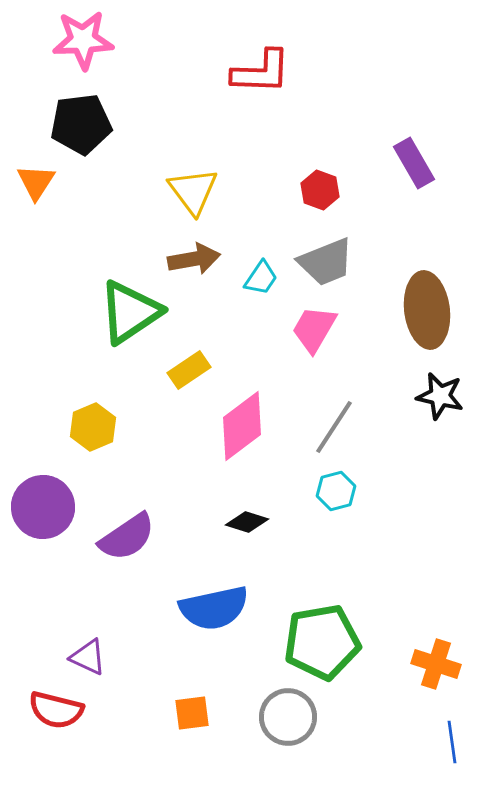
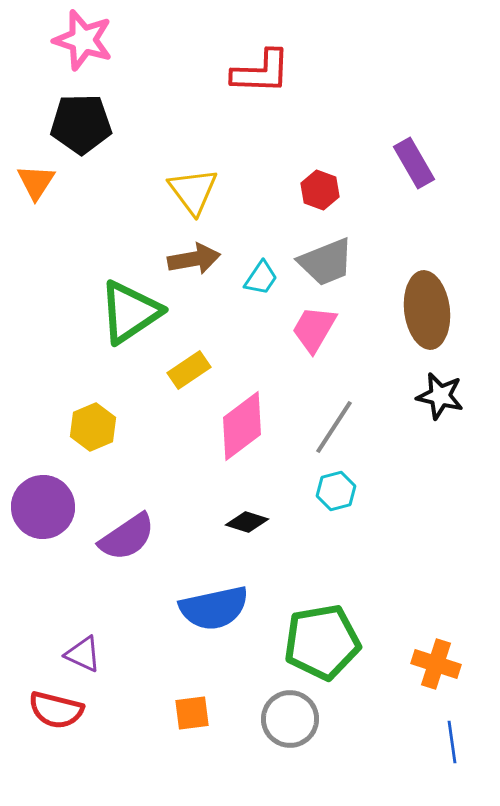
pink star: rotated 20 degrees clockwise
black pentagon: rotated 6 degrees clockwise
purple triangle: moved 5 px left, 3 px up
gray circle: moved 2 px right, 2 px down
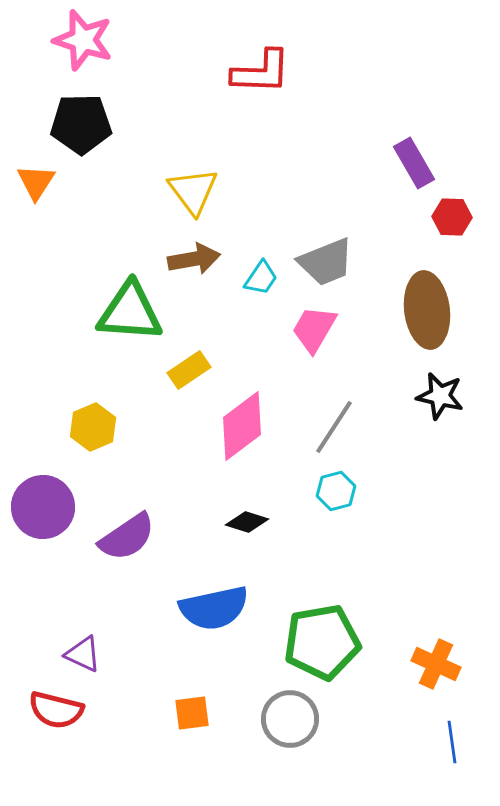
red hexagon: moved 132 px right, 27 px down; rotated 18 degrees counterclockwise
green triangle: rotated 38 degrees clockwise
orange cross: rotated 6 degrees clockwise
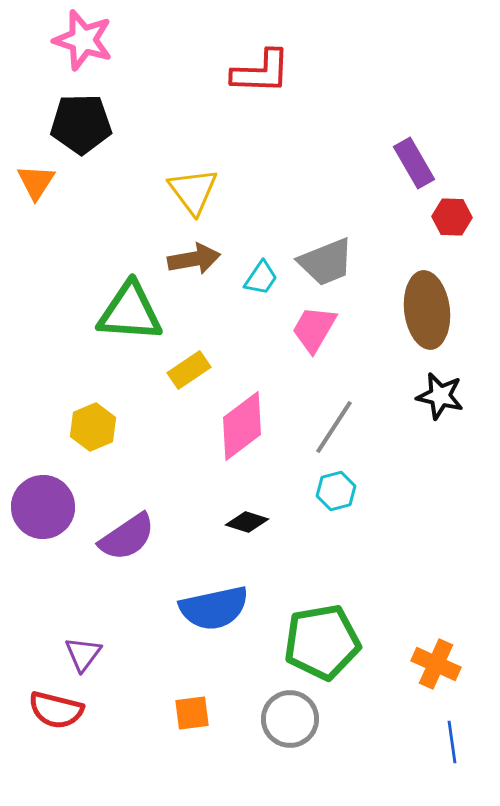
purple triangle: rotated 42 degrees clockwise
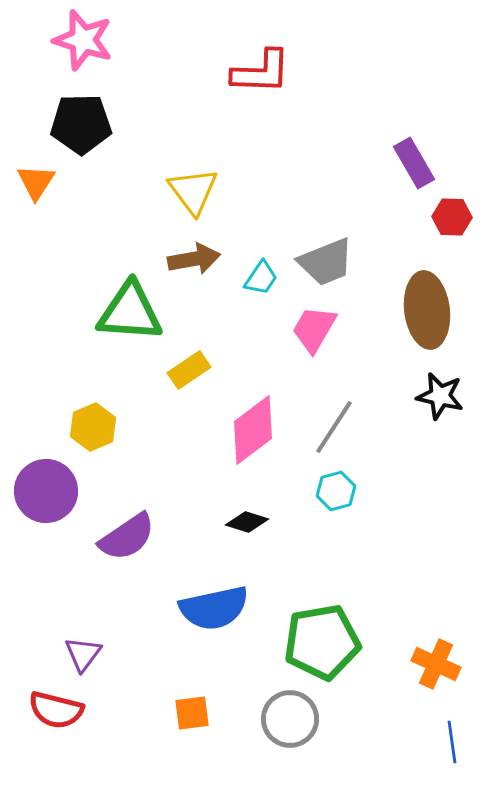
pink diamond: moved 11 px right, 4 px down
purple circle: moved 3 px right, 16 px up
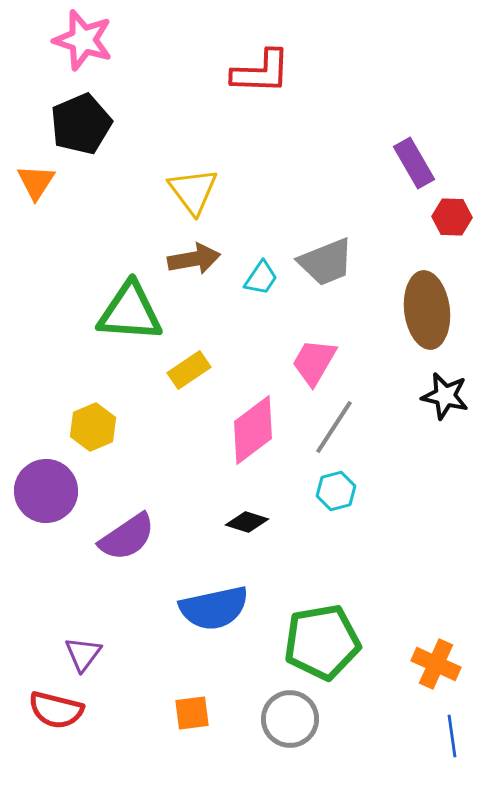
black pentagon: rotated 22 degrees counterclockwise
pink trapezoid: moved 33 px down
black star: moved 5 px right
blue line: moved 6 px up
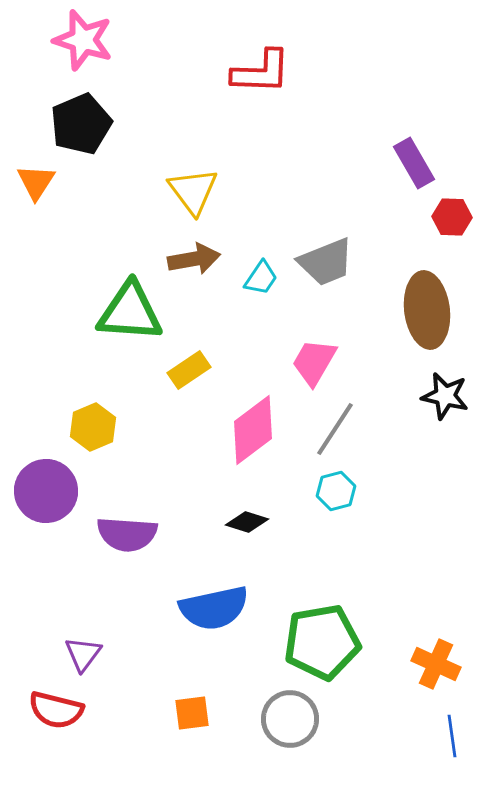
gray line: moved 1 px right, 2 px down
purple semicircle: moved 3 px up; rotated 38 degrees clockwise
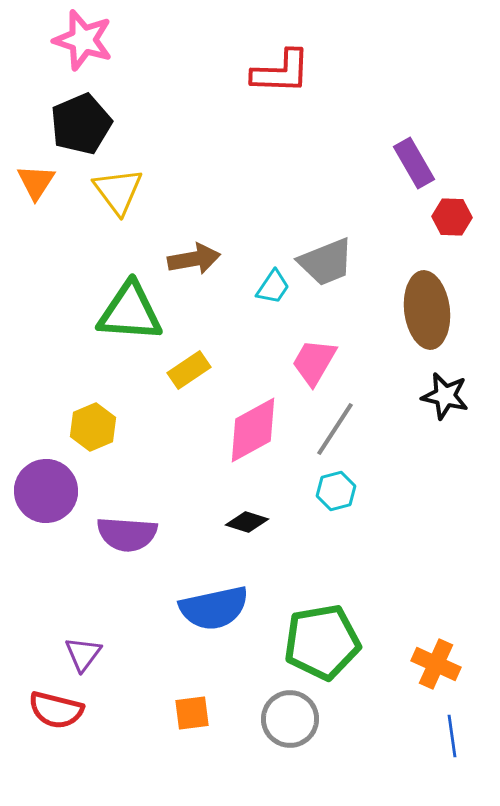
red L-shape: moved 20 px right
yellow triangle: moved 75 px left
cyan trapezoid: moved 12 px right, 9 px down
pink diamond: rotated 8 degrees clockwise
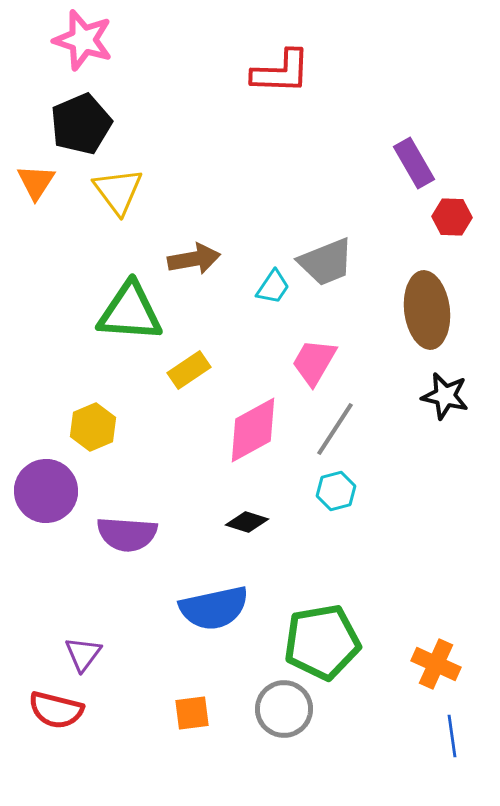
gray circle: moved 6 px left, 10 px up
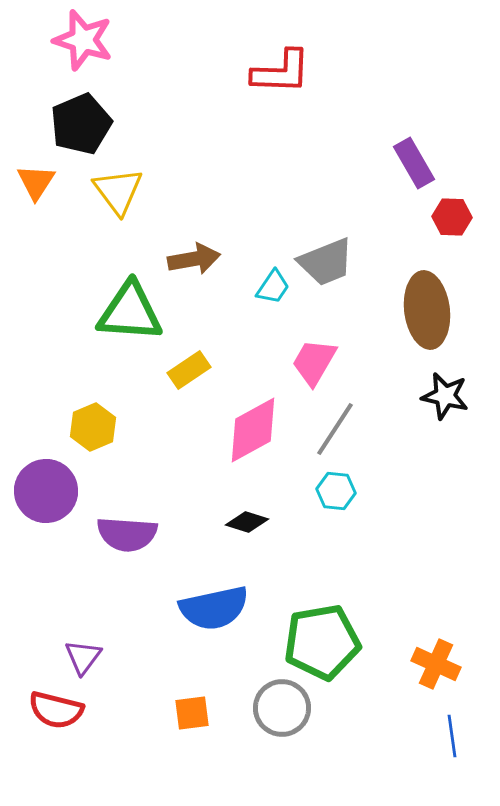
cyan hexagon: rotated 21 degrees clockwise
purple triangle: moved 3 px down
gray circle: moved 2 px left, 1 px up
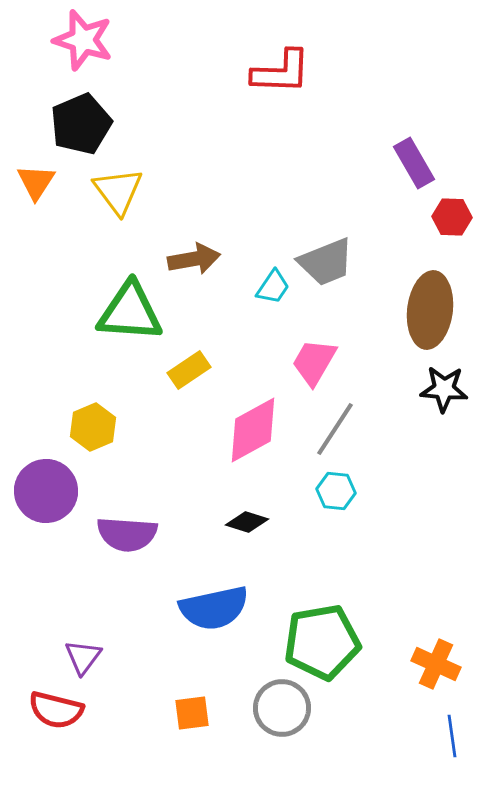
brown ellipse: moved 3 px right; rotated 14 degrees clockwise
black star: moved 1 px left, 7 px up; rotated 9 degrees counterclockwise
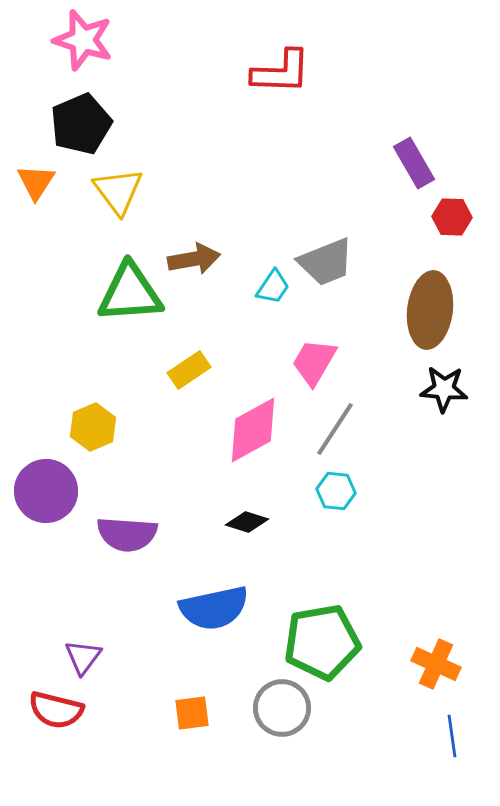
green triangle: moved 19 px up; rotated 8 degrees counterclockwise
